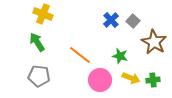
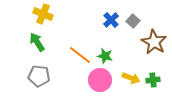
green star: moved 15 px left
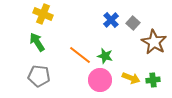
gray square: moved 2 px down
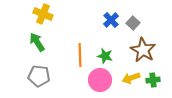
brown star: moved 11 px left, 8 px down
orange line: rotated 50 degrees clockwise
yellow arrow: rotated 138 degrees clockwise
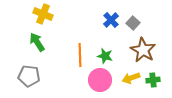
gray pentagon: moved 10 px left
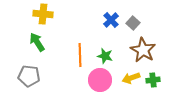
yellow cross: rotated 18 degrees counterclockwise
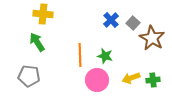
brown star: moved 9 px right, 12 px up
pink circle: moved 3 px left
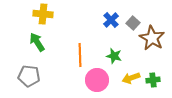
green star: moved 9 px right
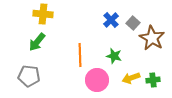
green arrow: rotated 108 degrees counterclockwise
